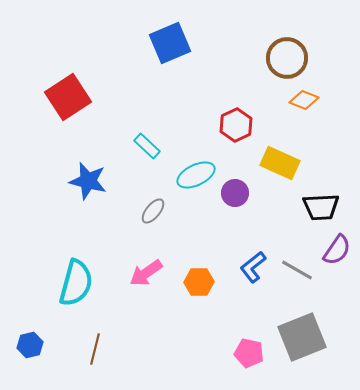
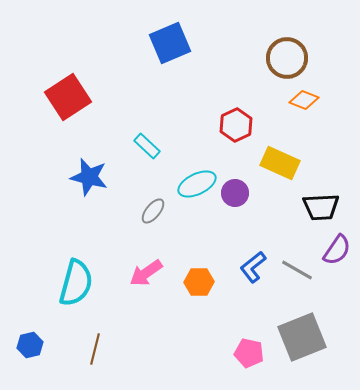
cyan ellipse: moved 1 px right, 9 px down
blue star: moved 1 px right, 4 px up
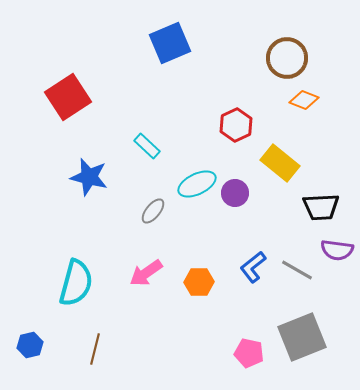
yellow rectangle: rotated 15 degrees clockwise
purple semicircle: rotated 64 degrees clockwise
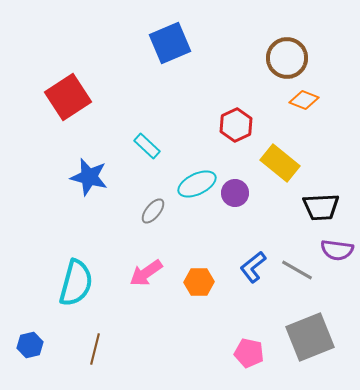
gray square: moved 8 px right
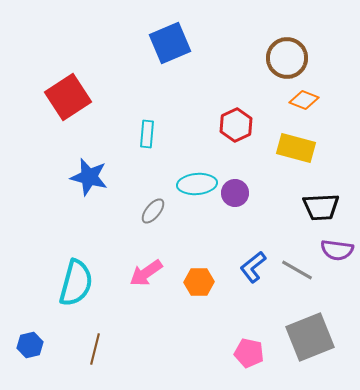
cyan rectangle: moved 12 px up; rotated 52 degrees clockwise
yellow rectangle: moved 16 px right, 15 px up; rotated 24 degrees counterclockwise
cyan ellipse: rotated 21 degrees clockwise
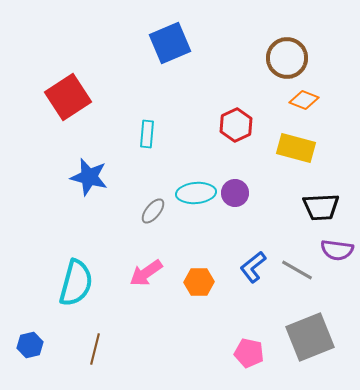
cyan ellipse: moved 1 px left, 9 px down
